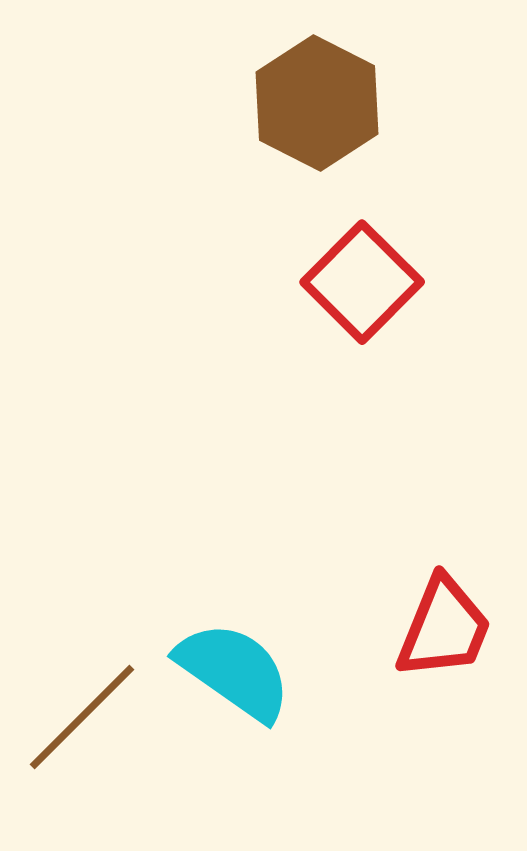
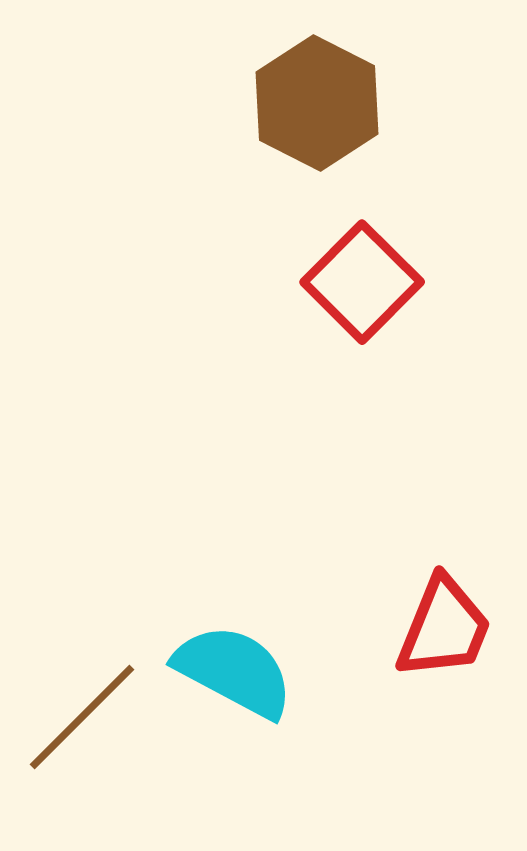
cyan semicircle: rotated 7 degrees counterclockwise
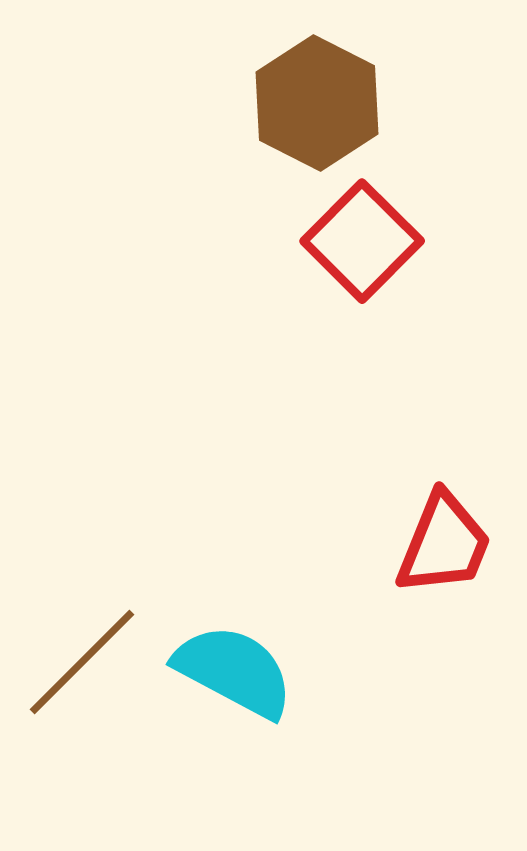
red square: moved 41 px up
red trapezoid: moved 84 px up
brown line: moved 55 px up
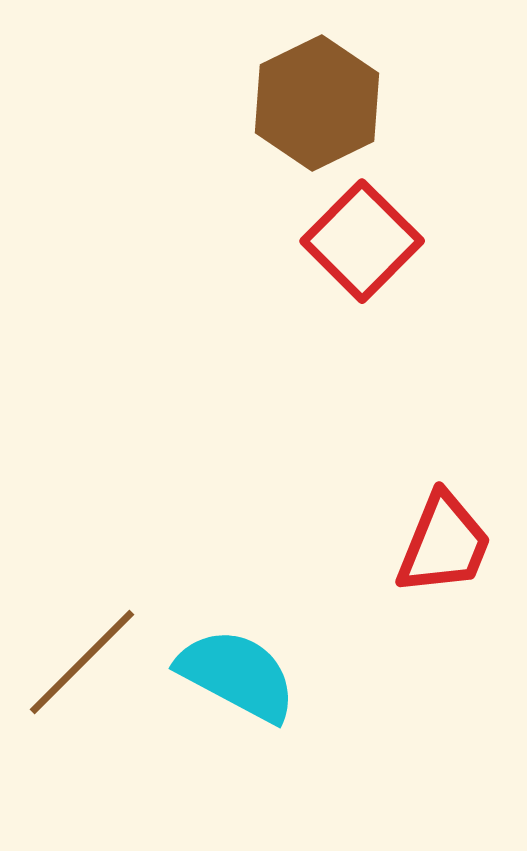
brown hexagon: rotated 7 degrees clockwise
cyan semicircle: moved 3 px right, 4 px down
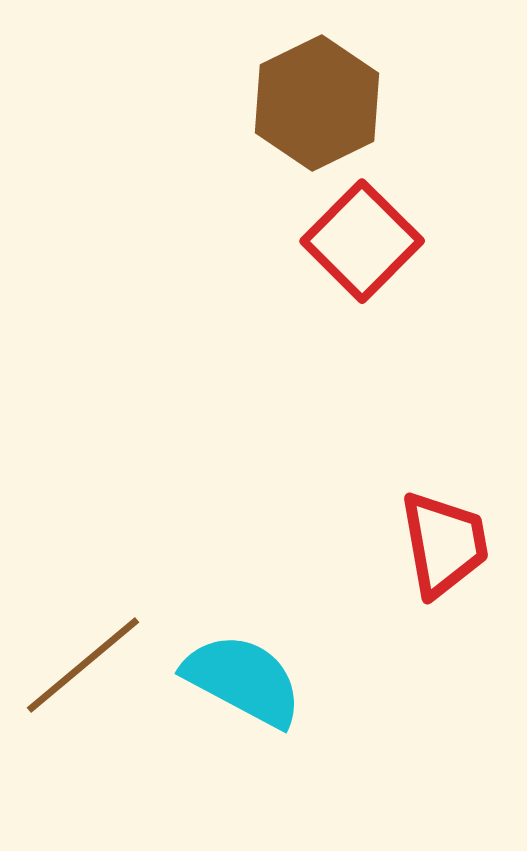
red trapezoid: rotated 32 degrees counterclockwise
brown line: moved 1 px right, 3 px down; rotated 5 degrees clockwise
cyan semicircle: moved 6 px right, 5 px down
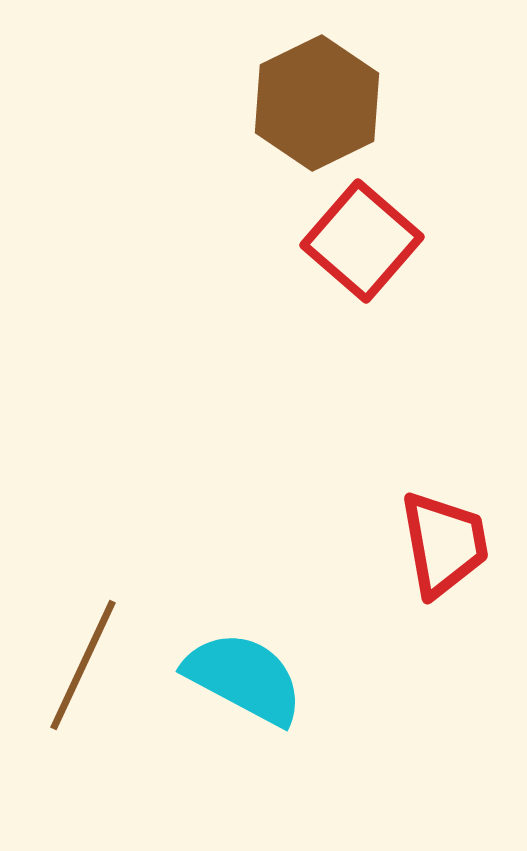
red square: rotated 4 degrees counterclockwise
brown line: rotated 25 degrees counterclockwise
cyan semicircle: moved 1 px right, 2 px up
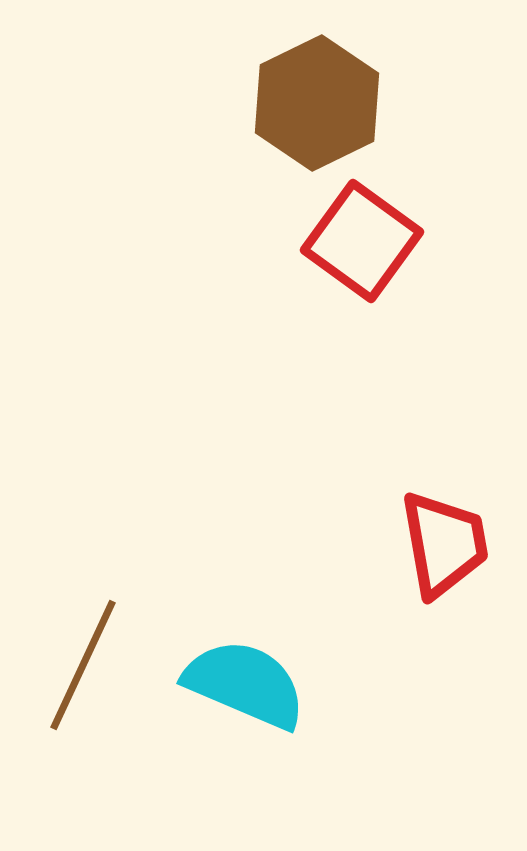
red square: rotated 5 degrees counterclockwise
cyan semicircle: moved 1 px right, 6 px down; rotated 5 degrees counterclockwise
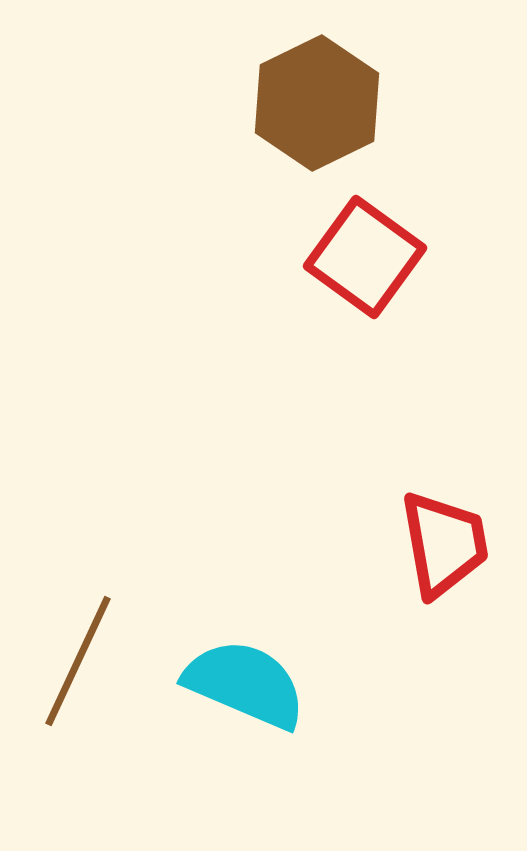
red square: moved 3 px right, 16 px down
brown line: moved 5 px left, 4 px up
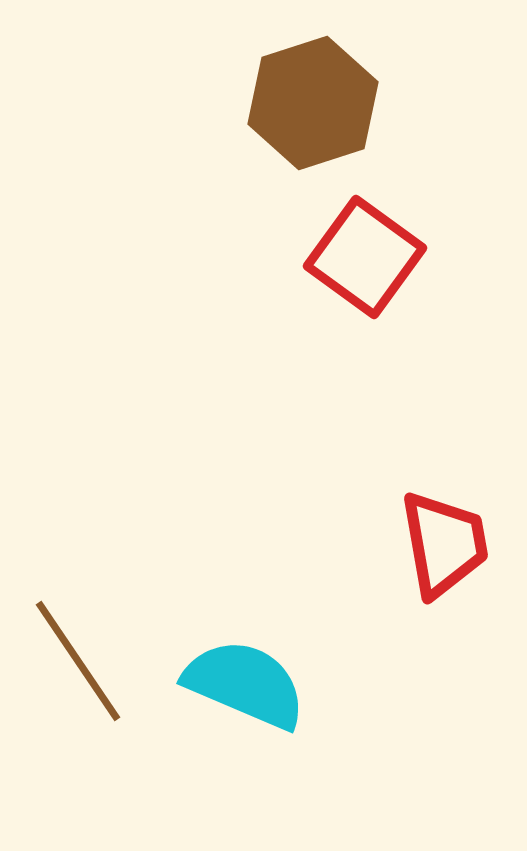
brown hexagon: moved 4 px left; rotated 8 degrees clockwise
brown line: rotated 59 degrees counterclockwise
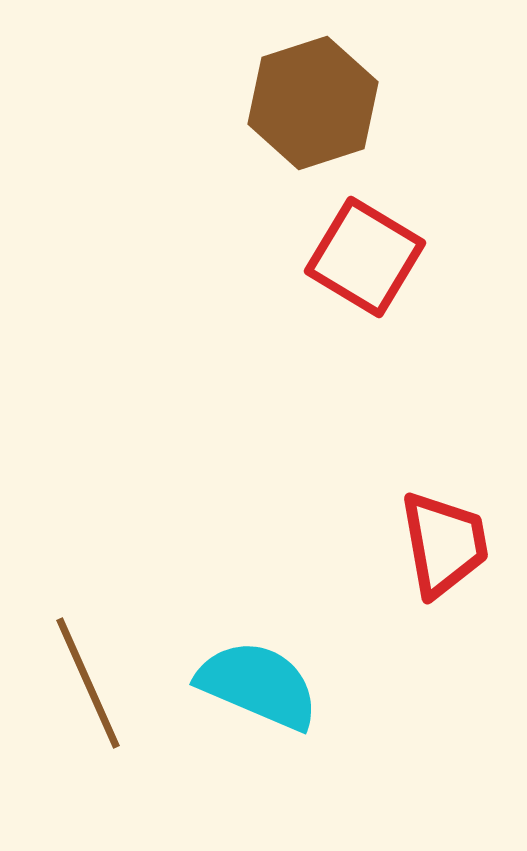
red square: rotated 5 degrees counterclockwise
brown line: moved 10 px right, 22 px down; rotated 10 degrees clockwise
cyan semicircle: moved 13 px right, 1 px down
